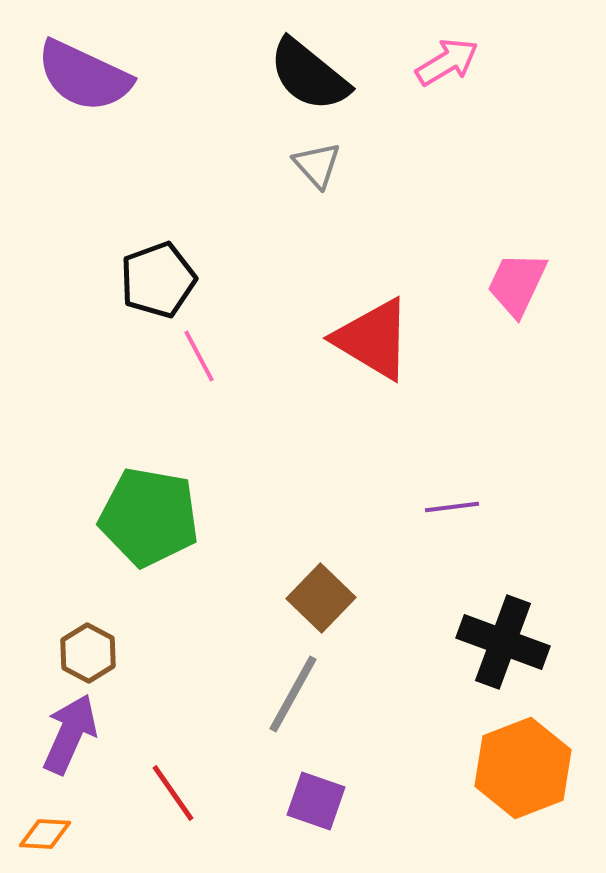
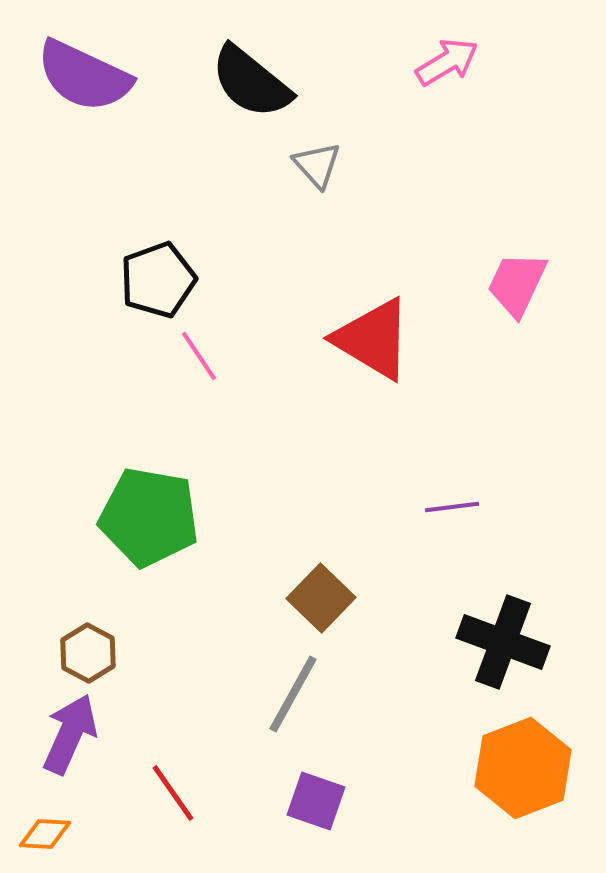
black semicircle: moved 58 px left, 7 px down
pink line: rotated 6 degrees counterclockwise
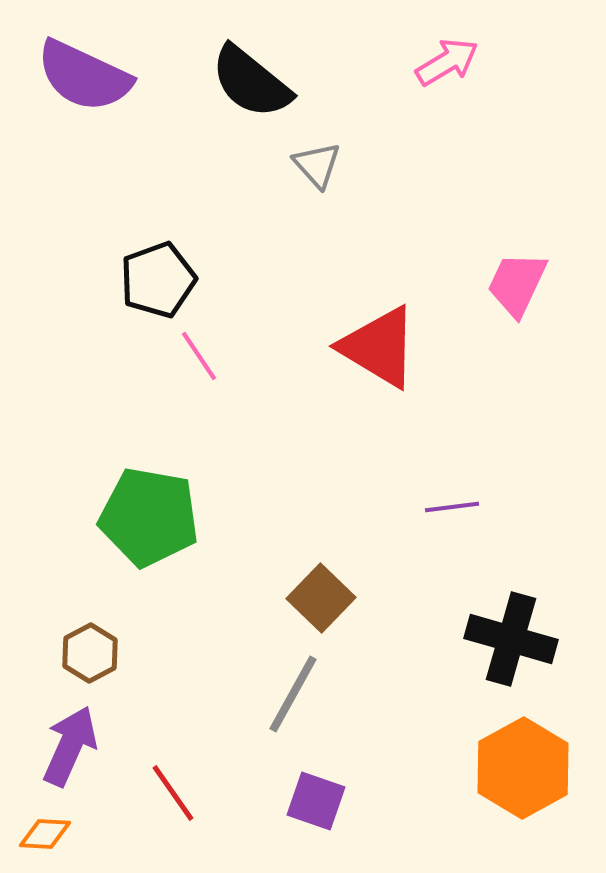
red triangle: moved 6 px right, 8 px down
black cross: moved 8 px right, 3 px up; rotated 4 degrees counterclockwise
brown hexagon: moved 2 px right; rotated 4 degrees clockwise
purple arrow: moved 12 px down
orange hexagon: rotated 8 degrees counterclockwise
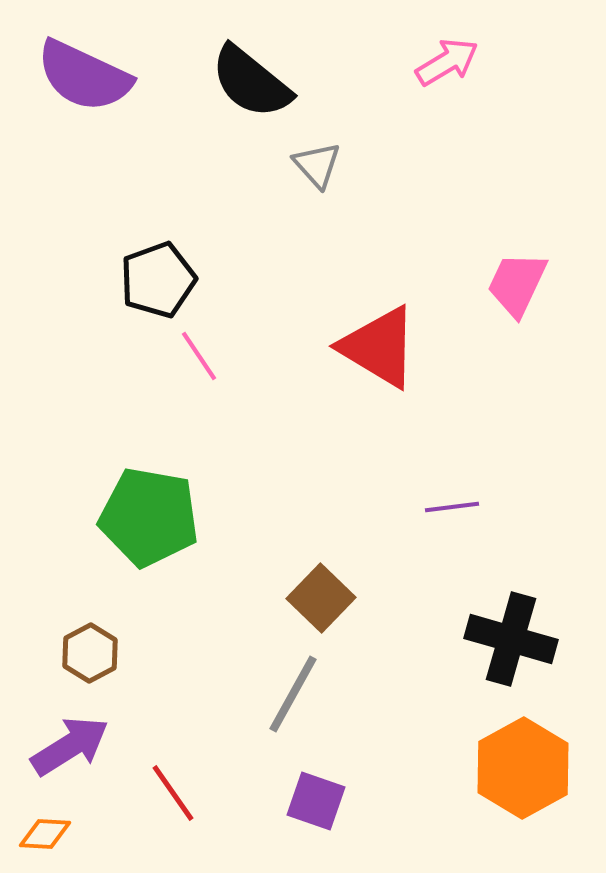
purple arrow: rotated 34 degrees clockwise
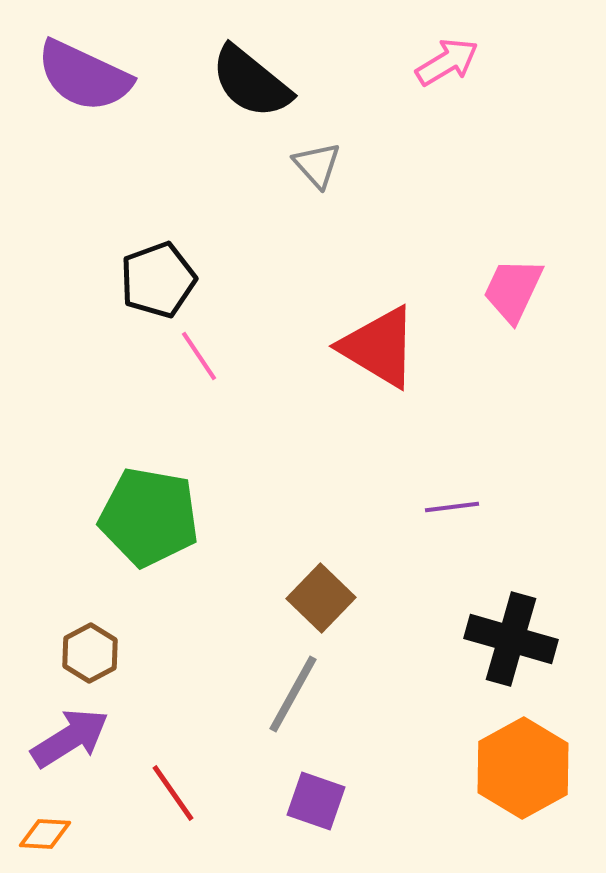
pink trapezoid: moved 4 px left, 6 px down
purple arrow: moved 8 px up
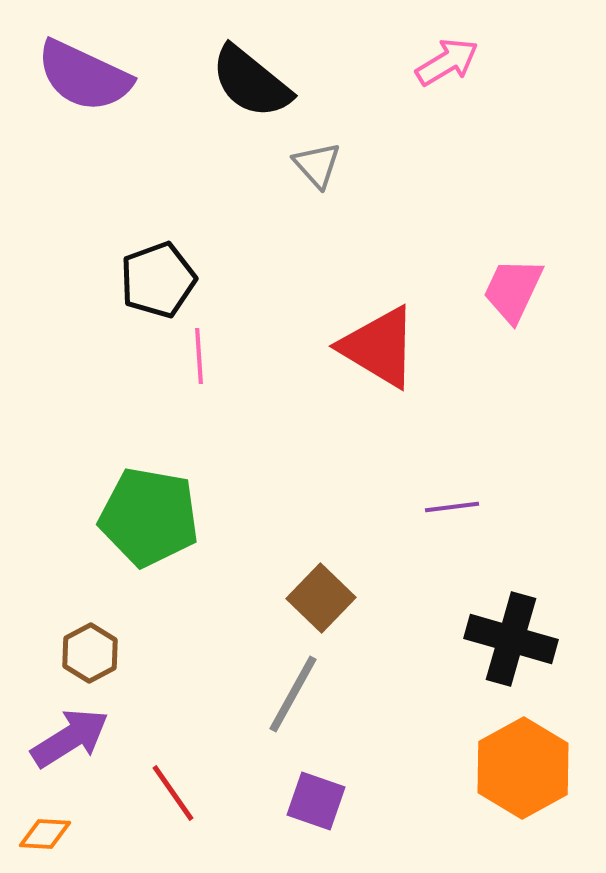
pink line: rotated 30 degrees clockwise
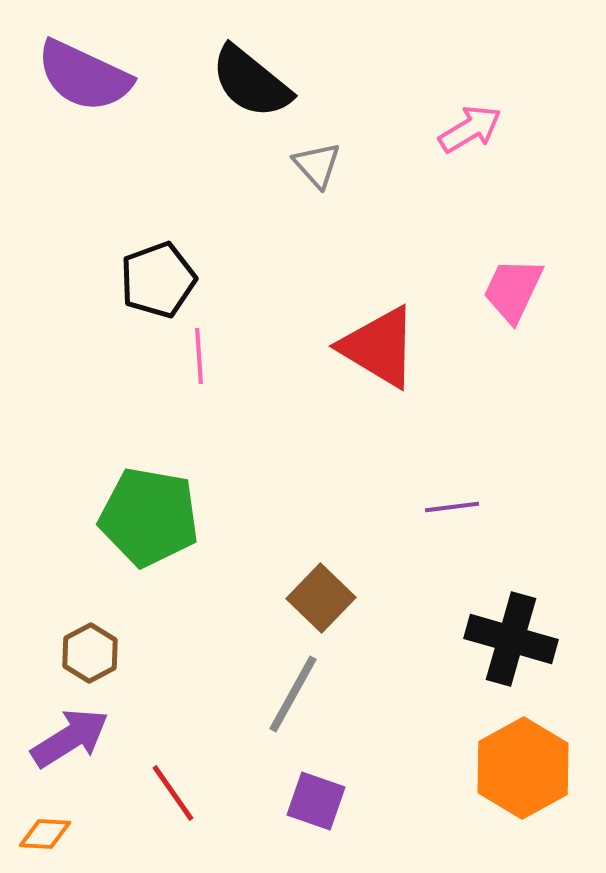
pink arrow: moved 23 px right, 67 px down
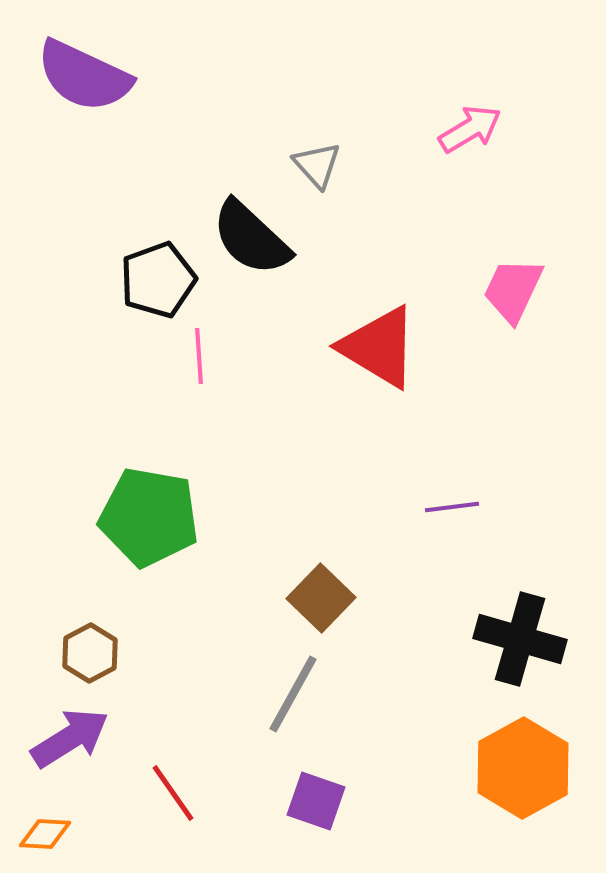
black semicircle: moved 156 px down; rotated 4 degrees clockwise
black cross: moved 9 px right
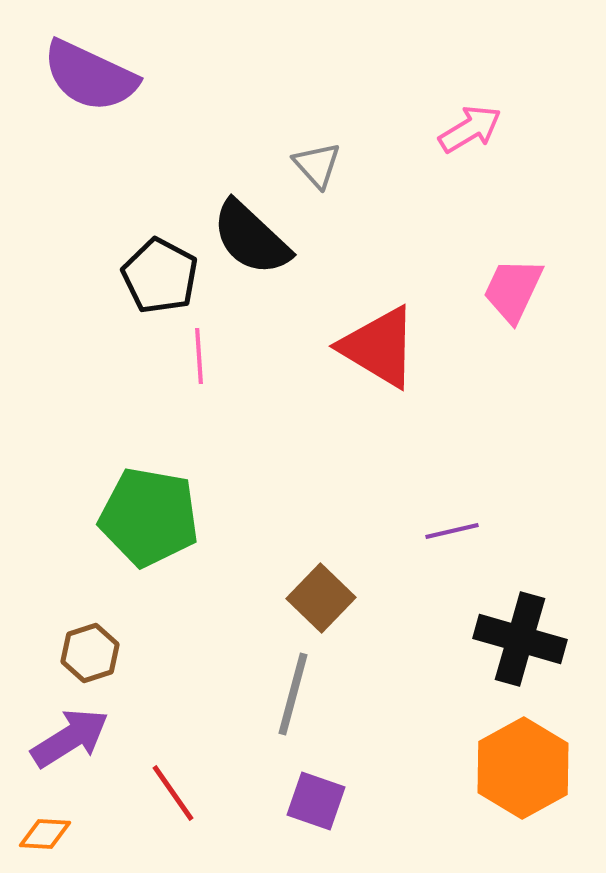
purple semicircle: moved 6 px right
black pentagon: moved 2 px right, 4 px up; rotated 24 degrees counterclockwise
purple line: moved 24 px down; rotated 6 degrees counterclockwise
brown hexagon: rotated 10 degrees clockwise
gray line: rotated 14 degrees counterclockwise
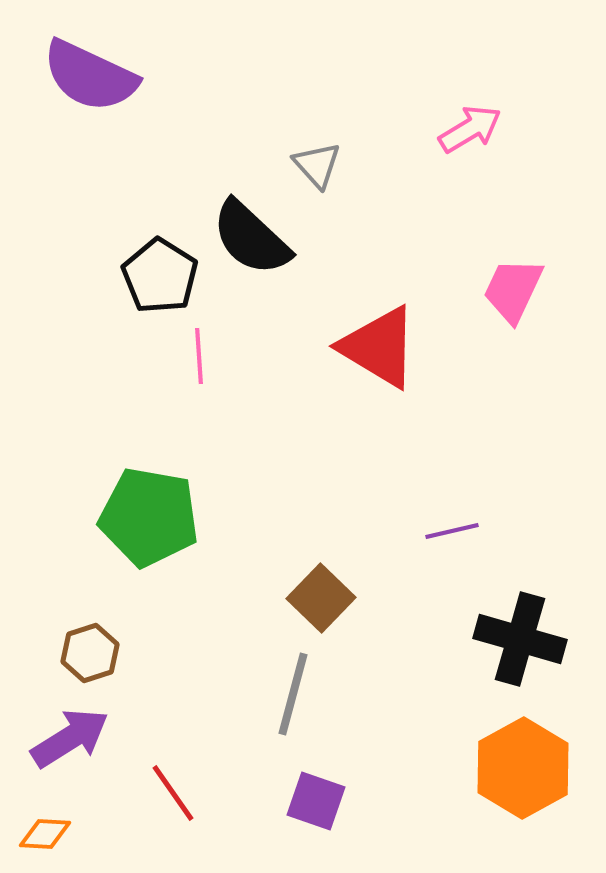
black pentagon: rotated 4 degrees clockwise
